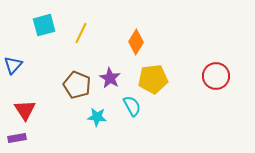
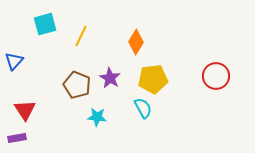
cyan square: moved 1 px right, 1 px up
yellow line: moved 3 px down
blue triangle: moved 1 px right, 4 px up
cyan semicircle: moved 11 px right, 2 px down
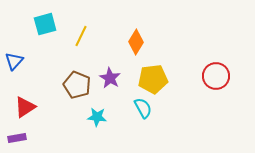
red triangle: moved 3 px up; rotated 30 degrees clockwise
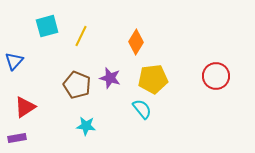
cyan square: moved 2 px right, 2 px down
purple star: rotated 15 degrees counterclockwise
cyan semicircle: moved 1 px left, 1 px down; rotated 10 degrees counterclockwise
cyan star: moved 11 px left, 9 px down
